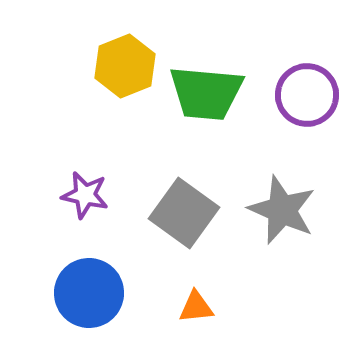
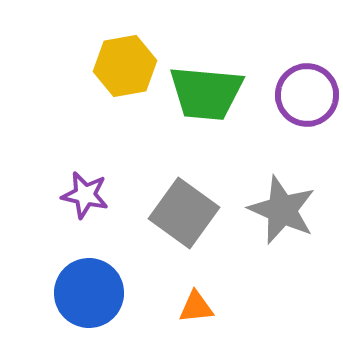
yellow hexagon: rotated 12 degrees clockwise
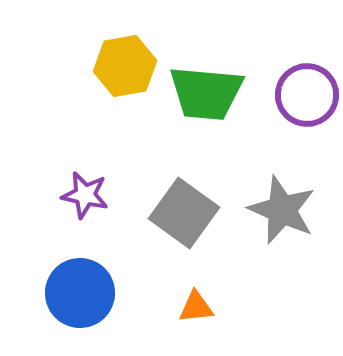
blue circle: moved 9 px left
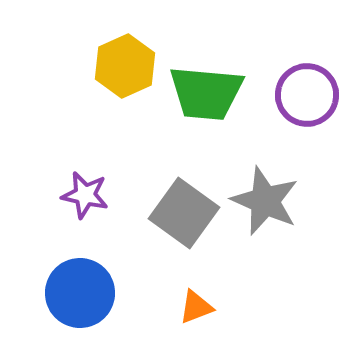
yellow hexagon: rotated 14 degrees counterclockwise
gray star: moved 17 px left, 9 px up
orange triangle: rotated 15 degrees counterclockwise
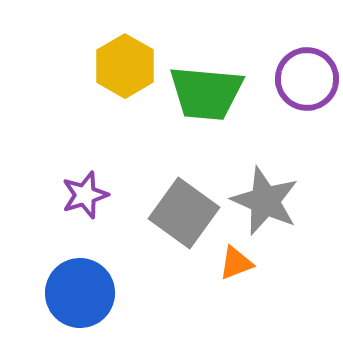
yellow hexagon: rotated 6 degrees counterclockwise
purple circle: moved 16 px up
purple star: rotated 30 degrees counterclockwise
orange triangle: moved 40 px right, 44 px up
